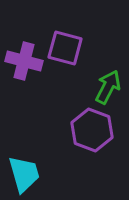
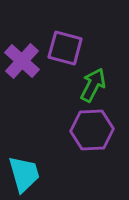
purple cross: moved 2 px left; rotated 27 degrees clockwise
green arrow: moved 15 px left, 2 px up
purple hexagon: rotated 24 degrees counterclockwise
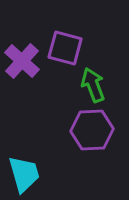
green arrow: rotated 48 degrees counterclockwise
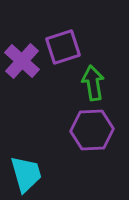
purple square: moved 2 px left, 1 px up; rotated 33 degrees counterclockwise
green arrow: moved 2 px up; rotated 12 degrees clockwise
cyan trapezoid: moved 2 px right
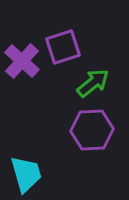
green arrow: rotated 60 degrees clockwise
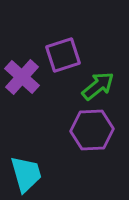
purple square: moved 8 px down
purple cross: moved 16 px down
green arrow: moved 5 px right, 3 px down
